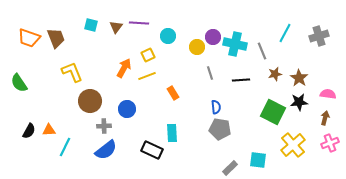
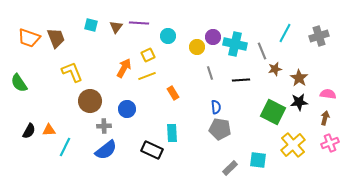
brown star at (275, 74): moved 5 px up
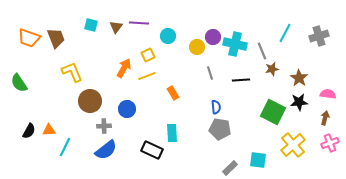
brown star at (275, 69): moved 3 px left
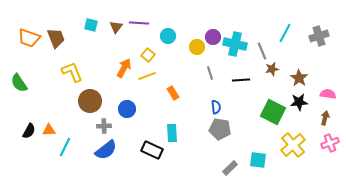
yellow square at (148, 55): rotated 24 degrees counterclockwise
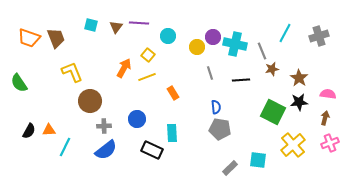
yellow line at (147, 76): moved 1 px down
blue circle at (127, 109): moved 10 px right, 10 px down
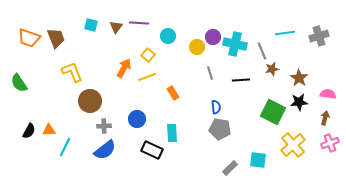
cyan line at (285, 33): rotated 54 degrees clockwise
blue semicircle at (106, 150): moved 1 px left
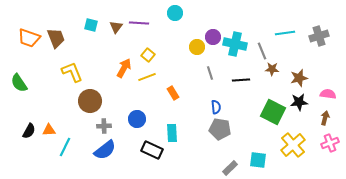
cyan circle at (168, 36): moved 7 px right, 23 px up
brown star at (272, 69): rotated 16 degrees clockwise
brown star at (299, 78): rotated 24 degrees clockwise
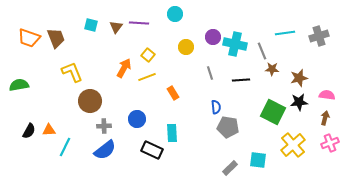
cyan circle at (175, 13): moved 1 px down
yellow circle at (197, 47): moved 11 px left
green semicircle at (19, 83): moved 2 px down; rotated 114 degrees clockwise
pink semicircle at (328, 94): moved 1 px left, 1 px down
gray pentagon at (220, 129): moved 8 px right, 2 px up
